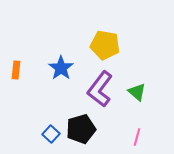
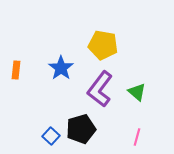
yellow pentagon: moved 2 px left
blue square: moved 2 px down
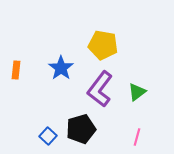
green triangle: rotated 42 degrees clockwise
blue square: moved 3 px left
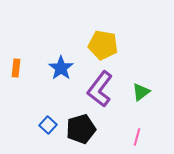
orange rectangle: moved 2 px up
green triangle: moved 4 px right
blue square: moved 11 px up
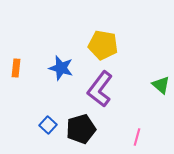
blue star: rotated 20 degrees counterclockwise
green triangle: moved 20 px right, 7 px up; rotated 42 degrees counterclockwise
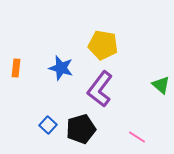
pink line: rotated 72 degrees counterclockwise
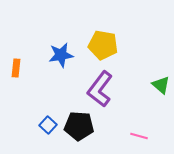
blue star: moved 13 px up; rotated 25 degrees counterclockwise
black pentagon: moved 2 px left, 3 px up; rotated 20 degrees clockwise
pink line: moved 2 px right, 1 px up; rotated 18 degrees counterclockwise
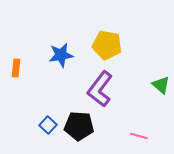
yellow pentagon: moved 4 px right
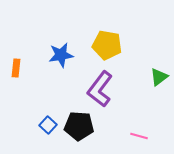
green triangle: moved 2 px left, 8 px up; rotated 42 degrees clockwise
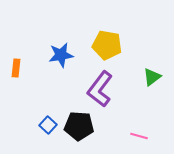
green triangle: moved 7 px left
